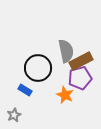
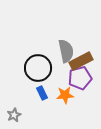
blue rectangle: moved 17 px right, 3 px down; rotated 32 degrees clockwise
orange star: rotated 30 degrees counterclockwise
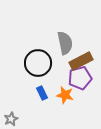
gray semicircle: moved 1 px left, 8 px up
black circle: moved 5 px up
orange star: rotated 18 degrees clockwise
gray star: moved 3 px left, 4 px down
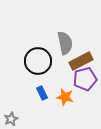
black circle: moved 2 px up
purple pentagon: moved 5 px right, 1 px down
orange star: moved 2 px down
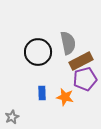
gray semicircle: moved 3 px right
black circle: moved 9 px up
blue rectangle: rotated 24 degrees clockwise
gray star: moved 1 px right, 2 px up
